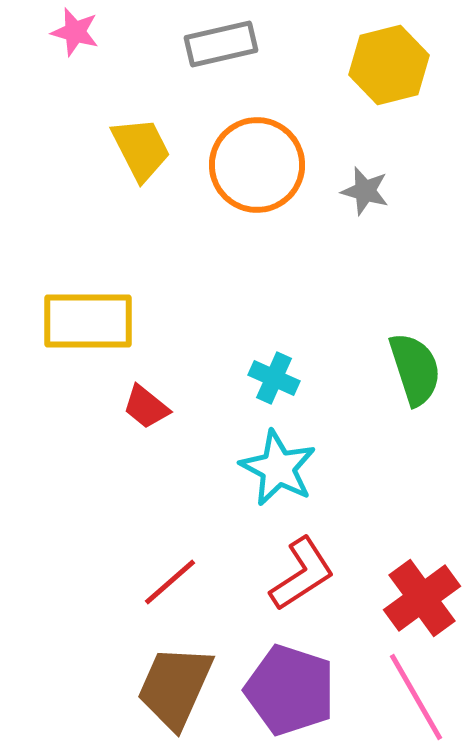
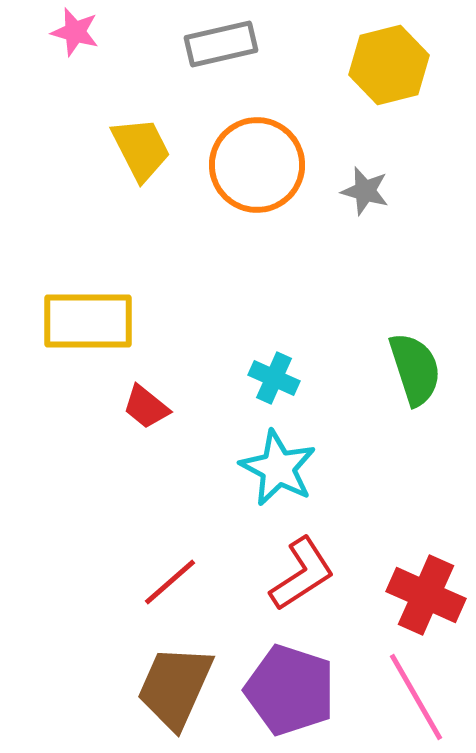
red cross: moved 4 px right, 3 px up; rotated 30 degrees counterclockwise
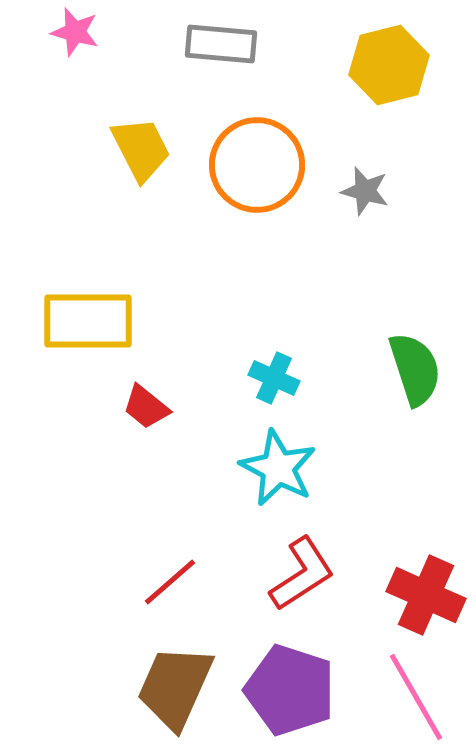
gray rectangle: rotated 18 degrees clockwise
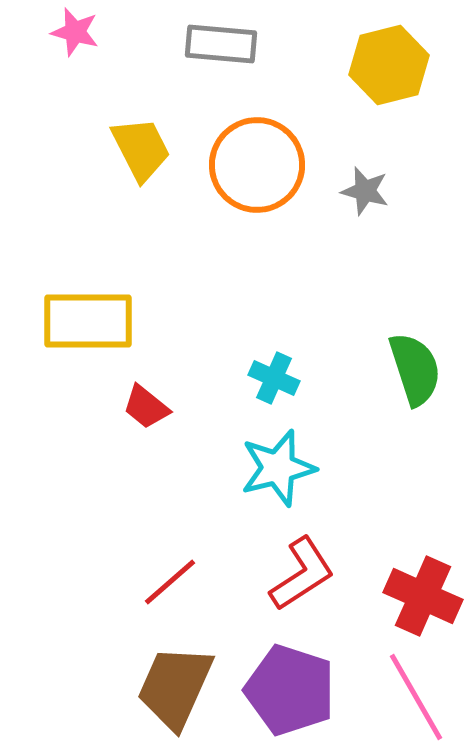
cyan star: rotated 30 degrees clockwise
red cross: moved 3 px left, 1 px down
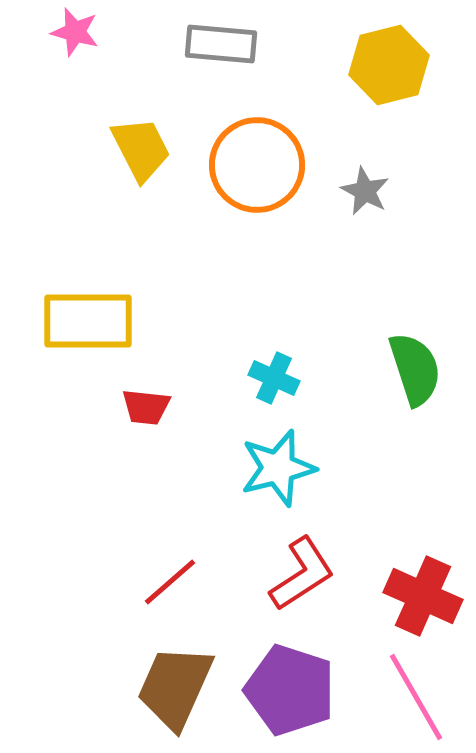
gray star: rotated 12 degrees clockwise
red trapezoid: rotated 33 degrees counterclockwise
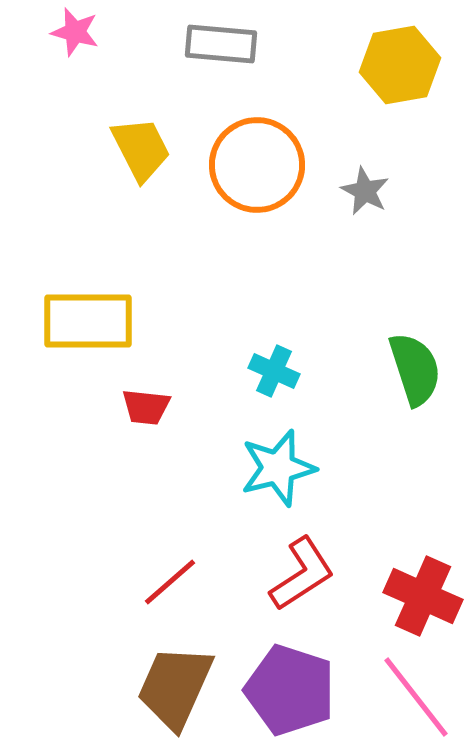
yellow hexagon: moved 11 px right; rotated 4 degrees clockwise
cyan cross: moved 7 px up
pink line: rotated 8 degrees counterclockwise
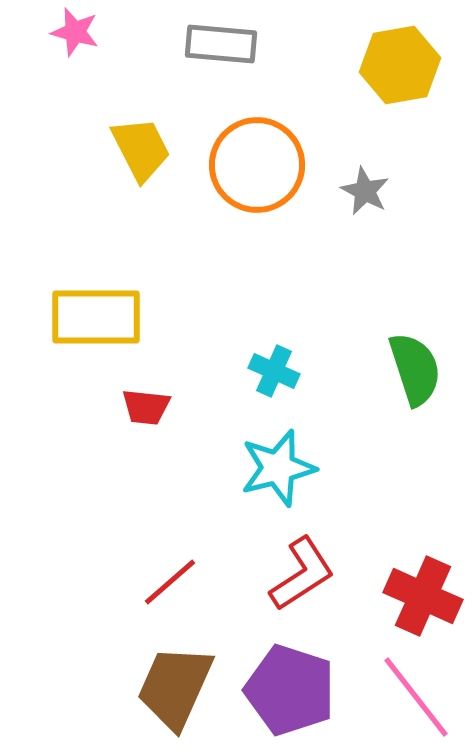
yellow rectangle: moved 8 px right, 4 px up
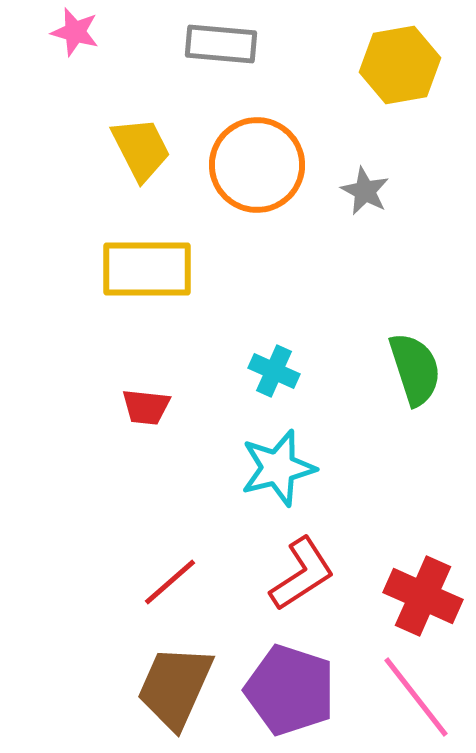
yellow rectangle: moved 51 px right, 48 px up
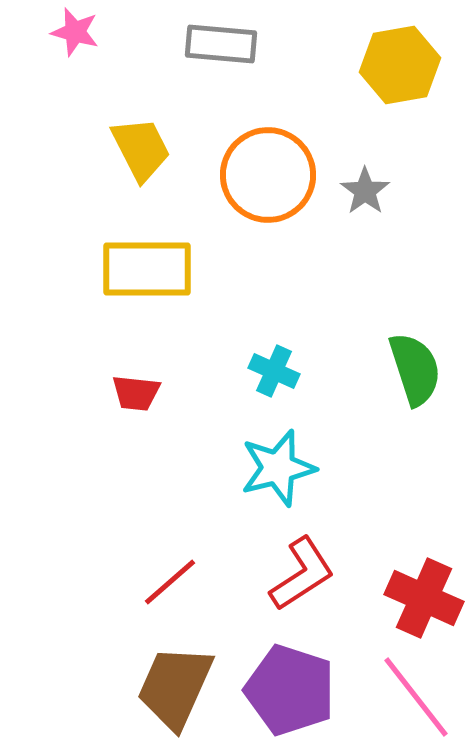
orange circle: moved 11 px right, 10 px down
gray star: rotated 9 degrees clockwise
red trapezoid: moved 10 px left, 14 px up
red cross: moved 1 px right, 2 px down
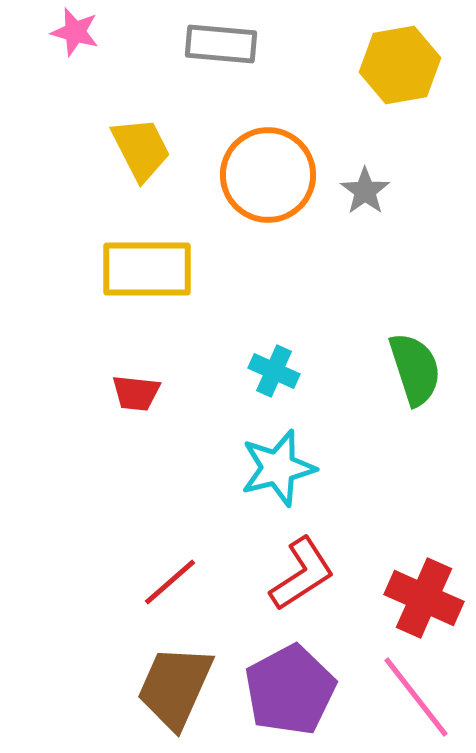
purple pentagon: rotated 26 degrees clockwise
